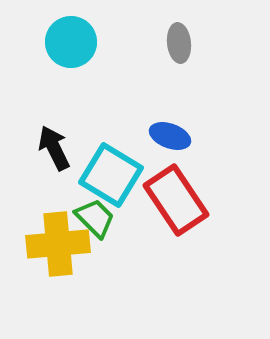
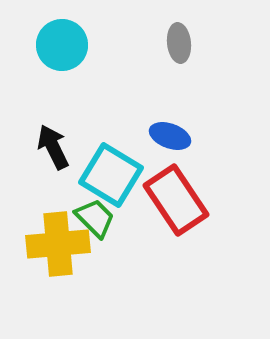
cyan circle: moved 9 px left, 3 px down
black arrow: moved 1 px left, 1 px up
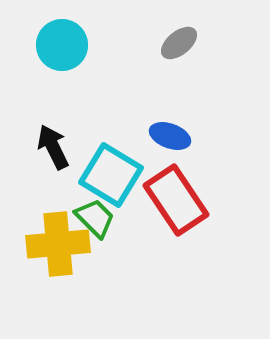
gray ellipse: rotated 57 degrees clockwise
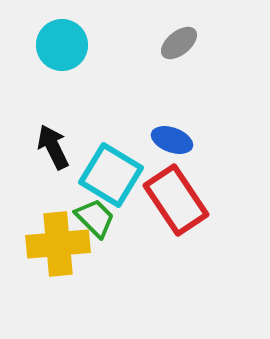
blue ellipse: moved 2 px right, 4 px down
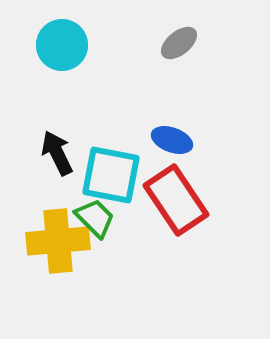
black arrow: moved 4 px right, 6 px down
cyan square: rotated 20 degrees counterclockwise
yellow cross: moved 3 px up
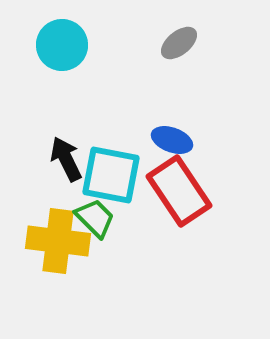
black arrow: moved 9 px right, 6 px down
red rectangle: moved 3 px right, 9 px up
yellow cross: rotated 12 degrees clockwise
